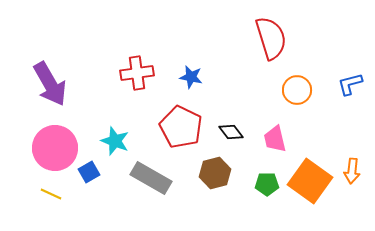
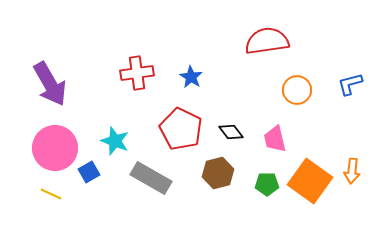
red semicircle: moved 4 px left, 3 px down; rotated 81 degrees counterclockwise
blue star: rotated 20 degrees clockwise
red pentagon: moved 2 px down
brown hexagon: moved 3 px right
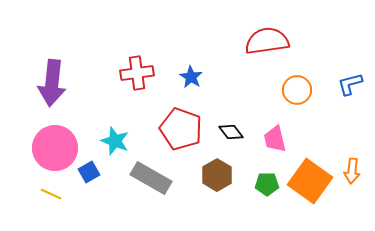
purple arrow: moved 2 px right, 1 px up; rotated 36 degrees clockwise
red pentagon: rotated 6 degrees counterclockwise
brown hexagon: moved 1 px left, 2 px down; rotated 16 degrees counterclockwise
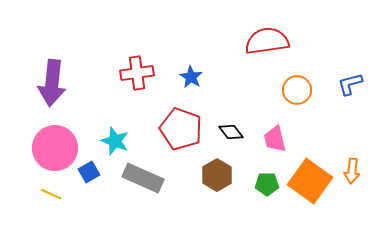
gray rectangle: moved 8 px left; rotated 6 degrees counterclockwise
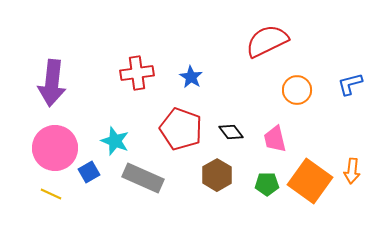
red semicircle: rotated 18 degrees counterclockwise
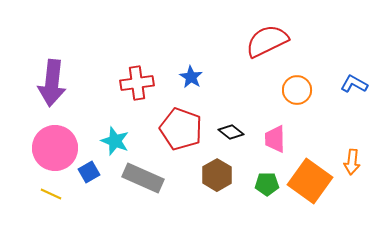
red cross: moved 10 px down
blue L-shape: moved 4 px right; rotated 44 degrees clockwise
black diamond: rotated 15 degrees counterclockwise
pink trapezoid: rotated 12 degrees clockwise
orange arrow: moved 9 px up
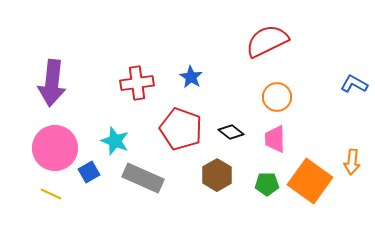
orange circle: moved 20 px left, 7 px down
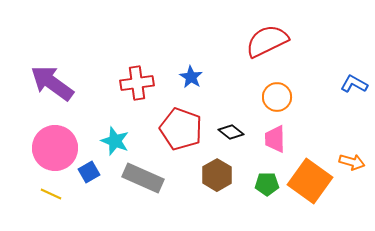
purple arrow: rotated 120 degrees clockwise
orange arrow: rotated 80 degrees counterclockwise
